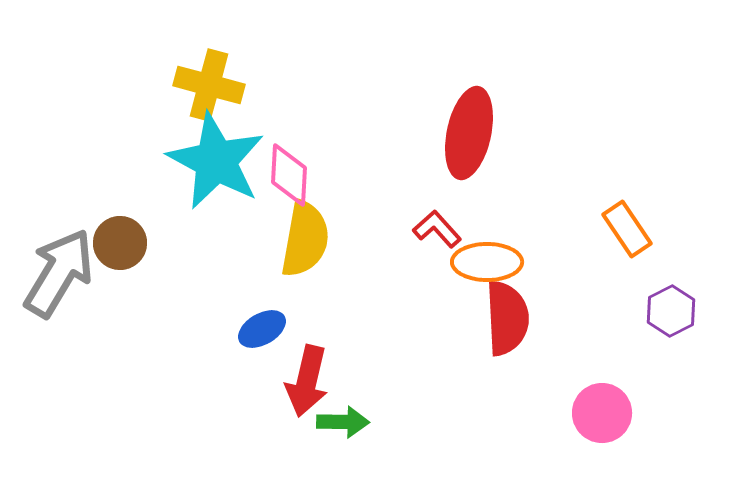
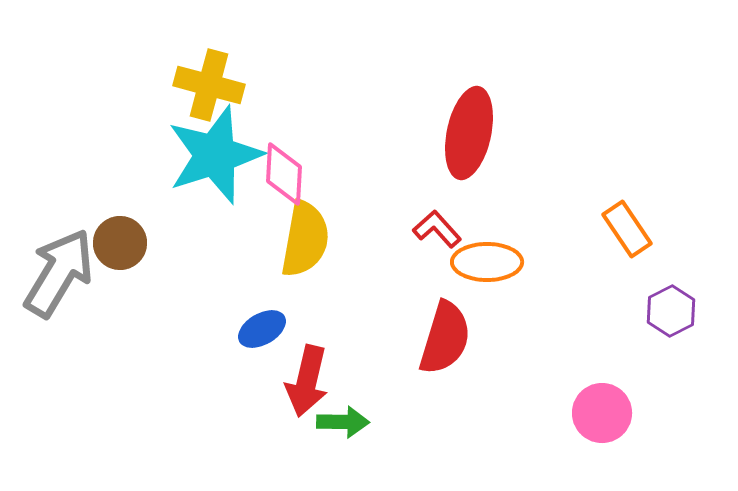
cyan star: moved 1 px left, 6 px up; rotated 26 degrees clockwise
pink diamond: moved 5 px left, 1 px up
red semicircle: moved 62 px left, 20 px down; rotated 20 degrees clockwise
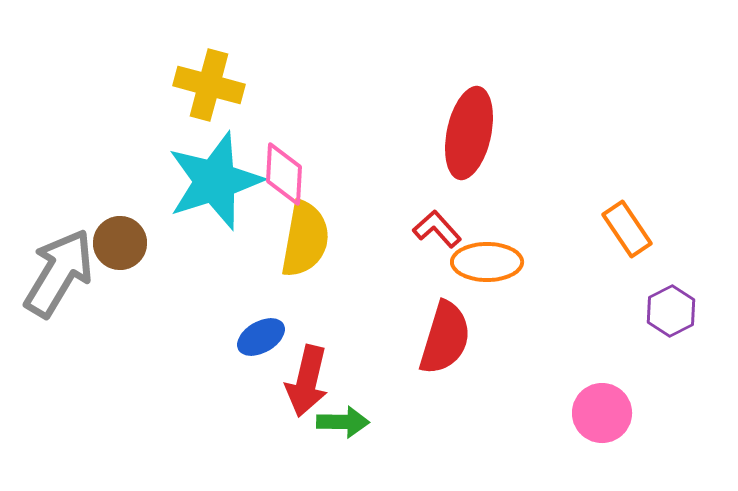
cyan star: moved 26 px down
blue ellipse: moved 1 px left, 8 px down
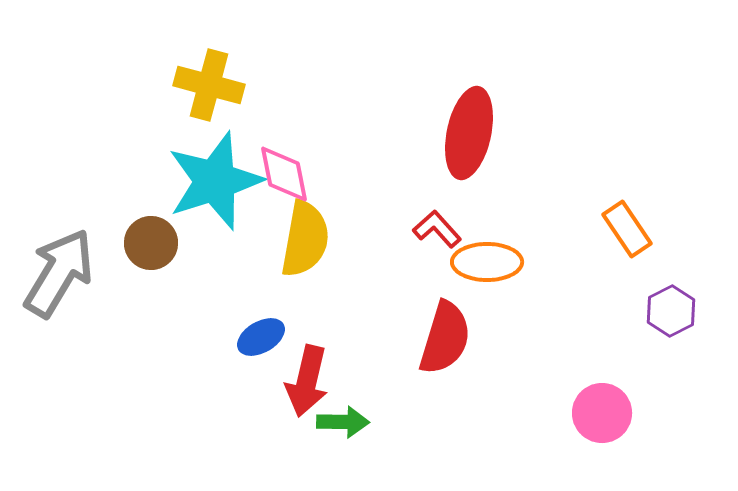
pink diamond: rotated 14 degrees counterclockwise
brown circle: moved 31 px right
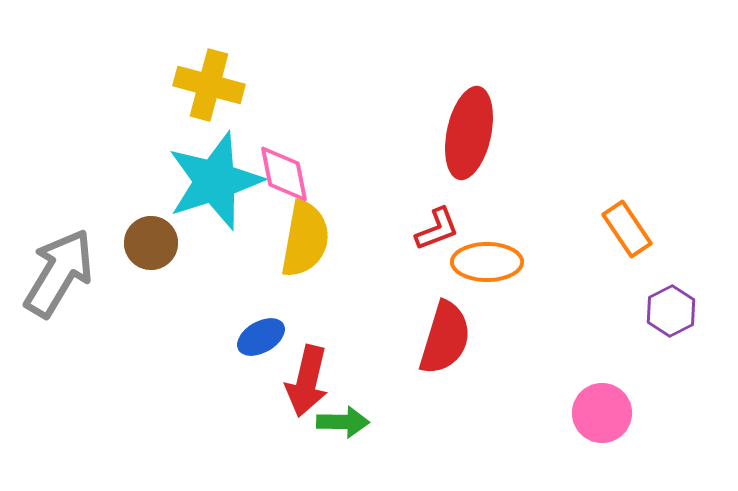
red L-shape: rotated 111 degrees clockwise
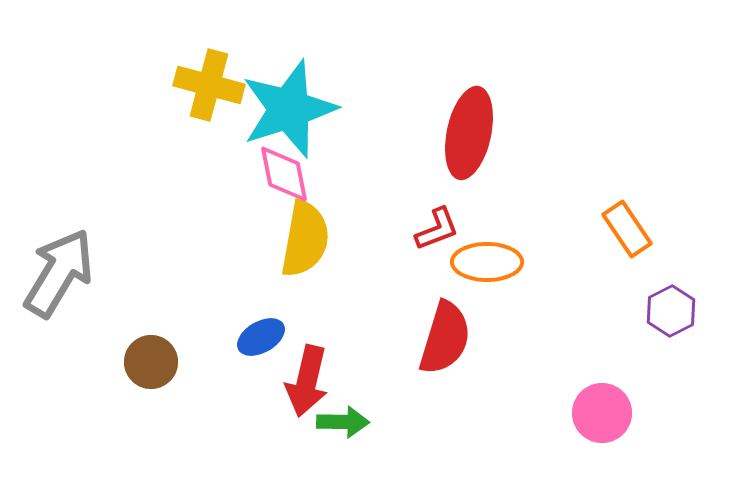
cyan star: moved 74 px right, 72 px up
brown circle: moved 119 px down
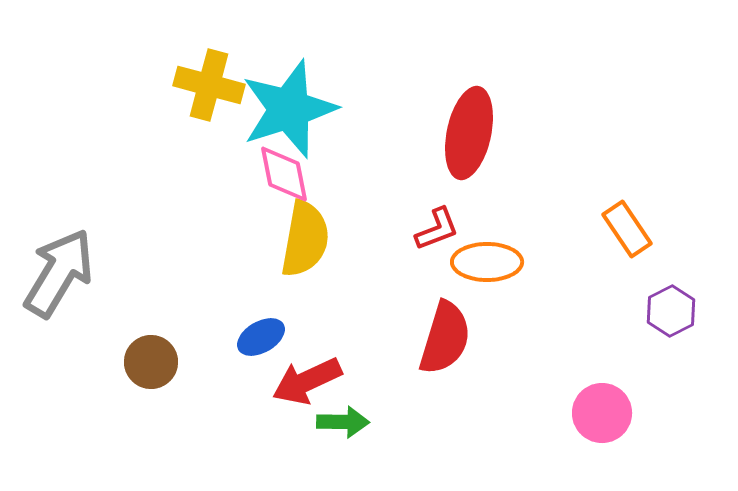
red arrow: rotated 52 degrees clockwise
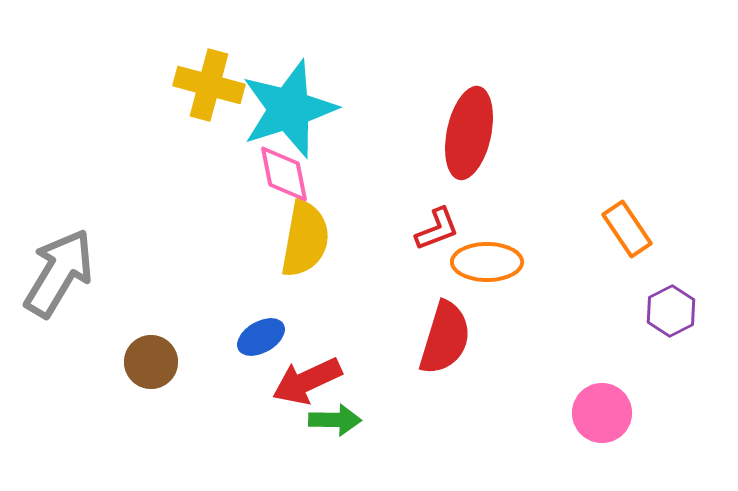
green arrow: moved 8 px left, 2 px up
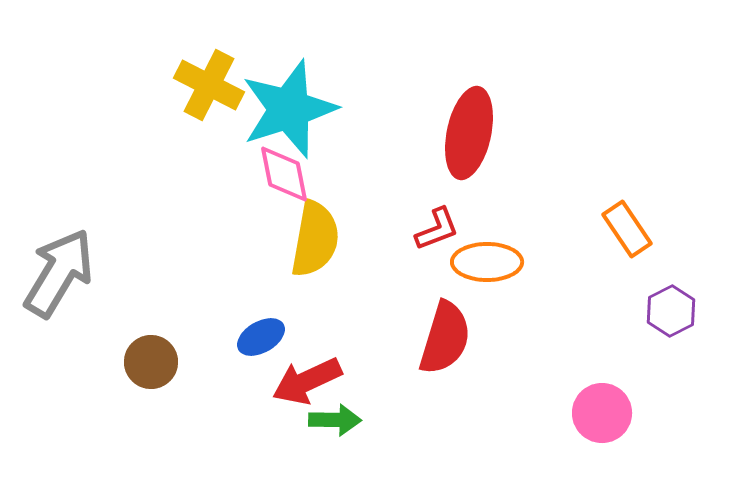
yellow cross: rotated 12 degrees clockwise
yellow semicircle: moved 10 px right
